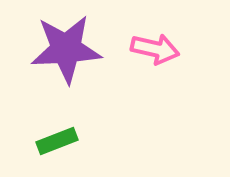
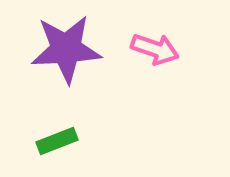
pink arrow: rotated 6 degrees clockwise
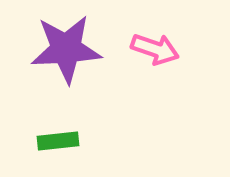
green rectangle: moved 1 px right; rotated 15 degrees clockwise
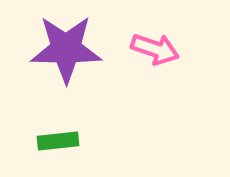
purple star: rotated 4 degrees clockwise
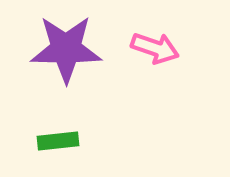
pink arrow: moved 1 px up
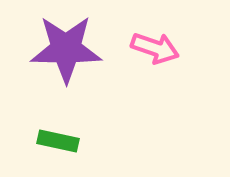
green rectangle: rotated 18 degrees clockwise
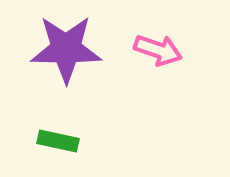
pink arrow: moved 3 px right, 2 px down
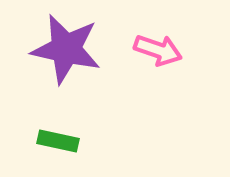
purple star: rotated 12 degrees clockwise
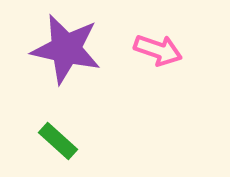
green rectangle: rotated 30 degrees clockwise
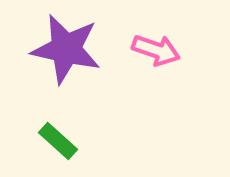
pink arrow: moved 2 px left
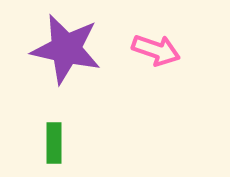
green rectangle: moved 4 px left, 2 px down; rotated 48 degrees clockwise
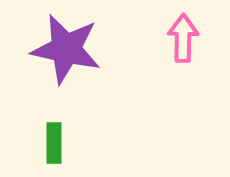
pink arrow: moved 27 px right, 12 px up; rotated 108 degrees counterclockwise
